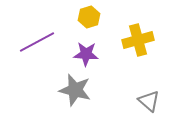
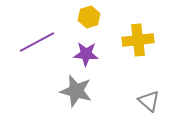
yellow cross: rotated 8 degrees clockwise
gray star: moved 1 px right, 1 px down
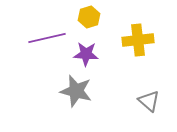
purple line: moved 10 px right, 4 px up; rotated 15 degrees clockwise
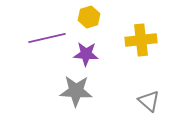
yellow cross: moved 3 px right
gray star: rotated 12 degrees counterclockwise
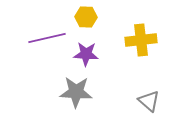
yellow hexagon: moved 3 px left; rotated 20 degrees clockwise
gray star: moved 1 px down
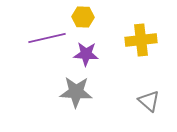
yellow hexagon: moved 3 px left
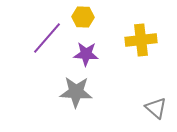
purple line: rotated 36 degrees counterclockwise
gray triangle: moved 7 px right, 7 px down
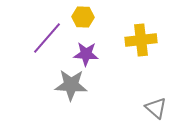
gray star: moved 5 px left, 7 px up
